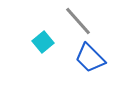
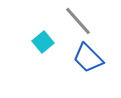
blue trapezoid: moved 2 px left
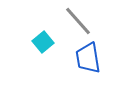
blue trapezoid: rotated 36 degrees clockwise
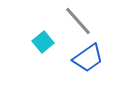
blue trapezoid: rotated 116 degrees counterclockwise
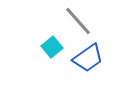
cyan square: moved 9 px right, 5 px down
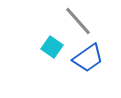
cyan square: rotated 15 degrees counterclockwise
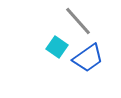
cyan square: moved 5 px right
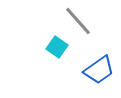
blue trapezoid: moved 11 px right, 12 px down
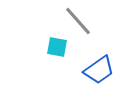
cyan square: rotated 25 degrees counterclockwise
